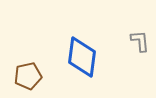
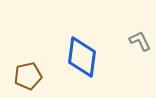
gray L-shape: rotated 20 degrees counterclockwise
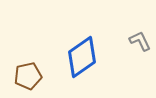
blue diamond: rotated 48 degrees clockwise
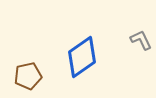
gray L-shape: moved 1 px right, 1 px up
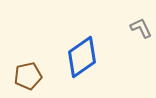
gray L-shape: moved 12 px up
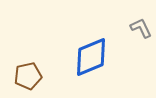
blue diamond: moved 9 px right; rotated 12 degrees clockwise
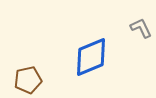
brown pentagon: moved 4 px down
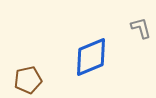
gray L-shape: rotated 10 degrees clockwise
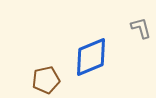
brown pentagon: moved 18 px right
